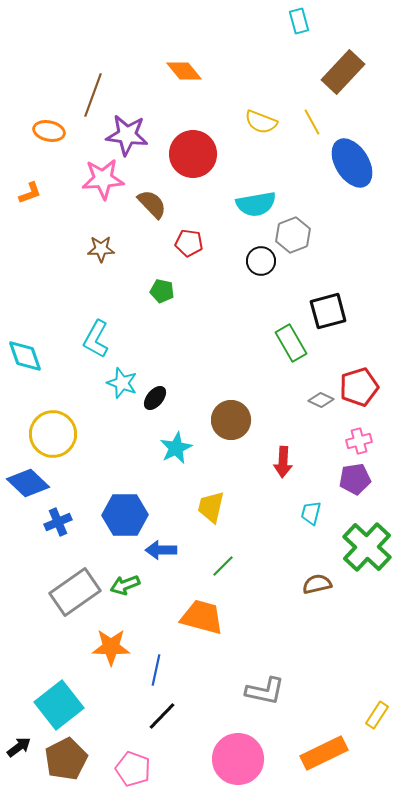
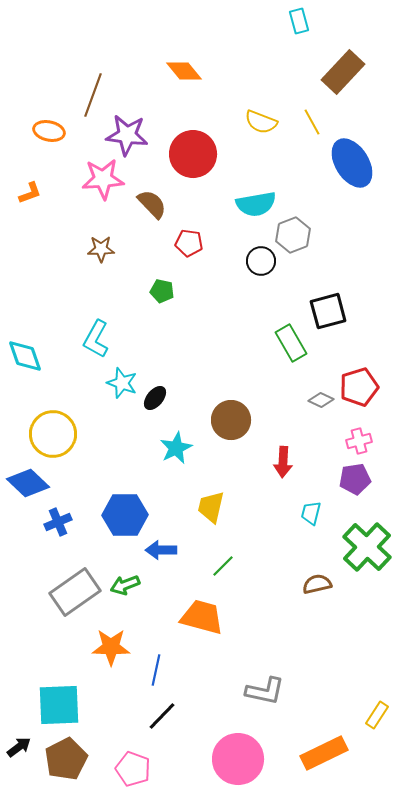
cyan square at (59, 705): rotated 36 degrees clockwise
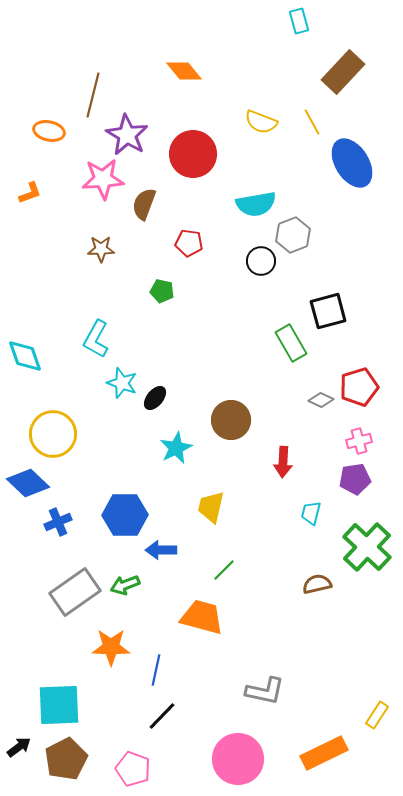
brown line at (93, 95): rotated 6 degrees counterclockwise
purple star at (127, 135): rotated 24 degrees clockwise
brown semicircle at (152, 204): moved 8 px left; rotated 116 degrees counterclockwise
green line at (223, 566): moved 1 px right, 4 px down
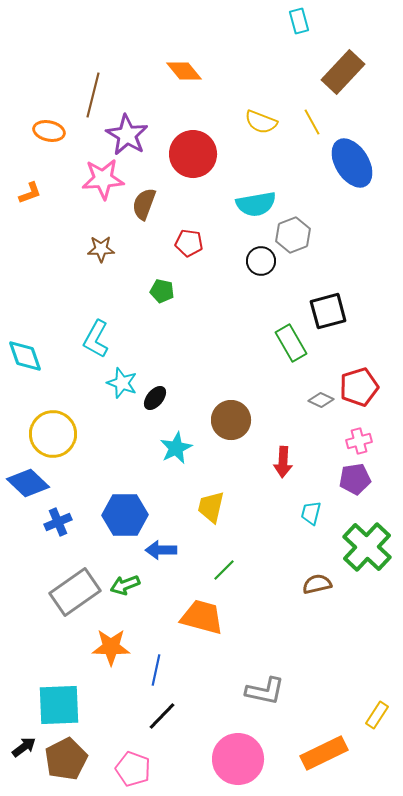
black arrow at (19, 747): moved 5 px right
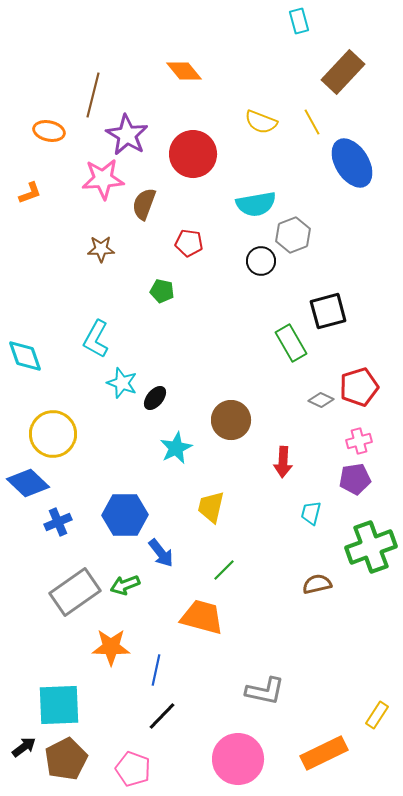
green cross at (367, 547): moved 4 px right; rotated 27 degrees clockwise
blue arrow at (161, 550): moved 3 px down; rotated 128 degrees counterclockwise
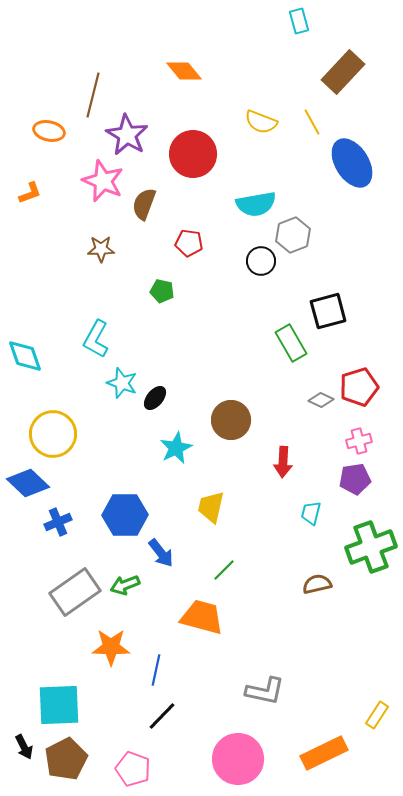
pink star at (103, 179): moved 2 px down; rotated 27 degrees clockwise
black arrow at (24, 747): rotated 100 degrees clockwise
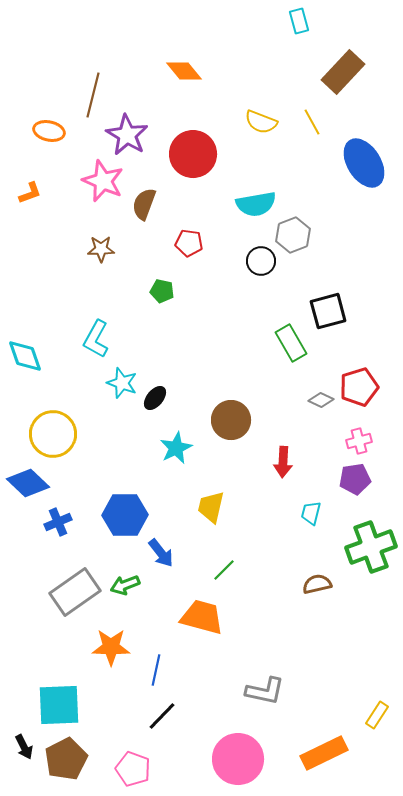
blue ellipse at (352, 163): moved 12 px right
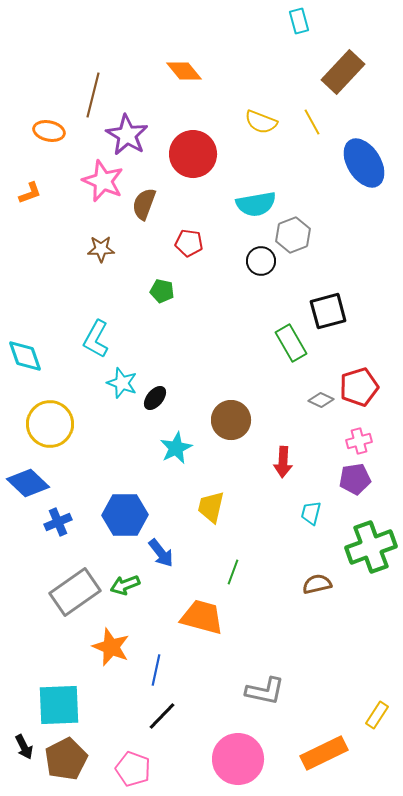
yellow circle at (53, 434): moved 3 px left, 10 px up
green line at (224, 570): moved 9 px right, 2 px down; rotated 25 degrees counterclockwise
orange star at (111, 647): rotated 21 degrees clockwise
